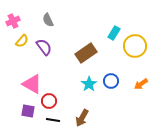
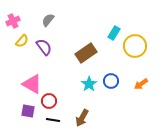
gray semicircle: rotated 64 degrees clockwise
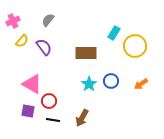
brown rectangle: rotated 35 degrees clockwise
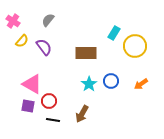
pink cross: rotated 32 degrees counterclockwise
purple square: moved 5 px up
brown arrow: moved 4 px up
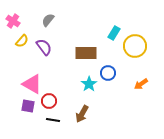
blue circle: moved 3 px left, 8 px up
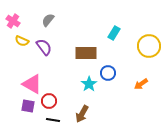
yellow semicircle: rotated 72 degrees clockwise
yellow circle: moved 14 px right
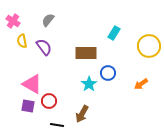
yellow semicircle: rotated 56 degrees clockwise
black line: moved 4 px right, 5 px down
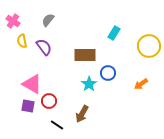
brown rectangle: moved 1 px left, 2 px down
black line: rotated 24 degrees clockwise
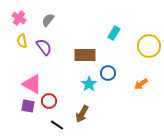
pink cross: moved 6 px right, 3 px up
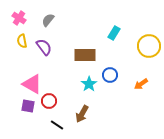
blue circle: moved 2 px right, 2 px down
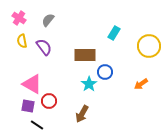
blue circle: moved 5 px left, 3 px up
black line: moved 20 px left
